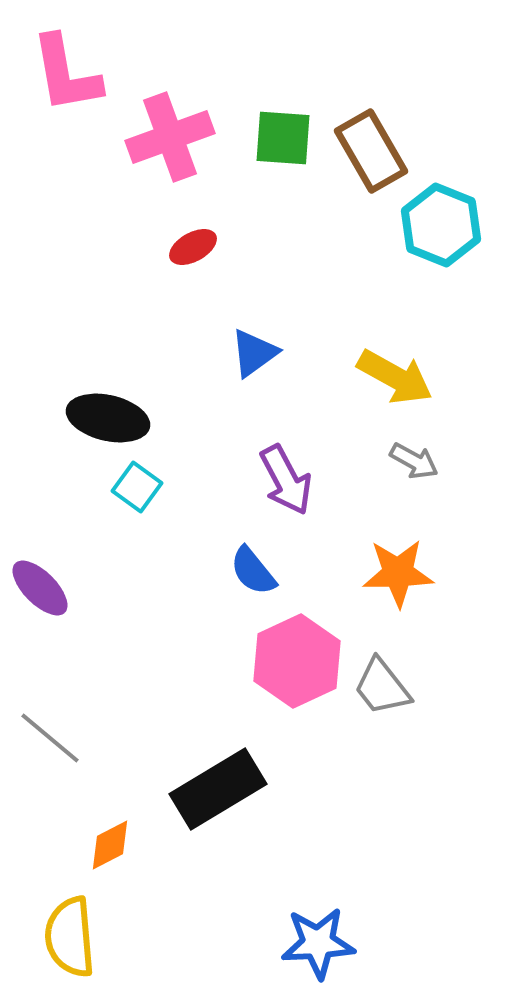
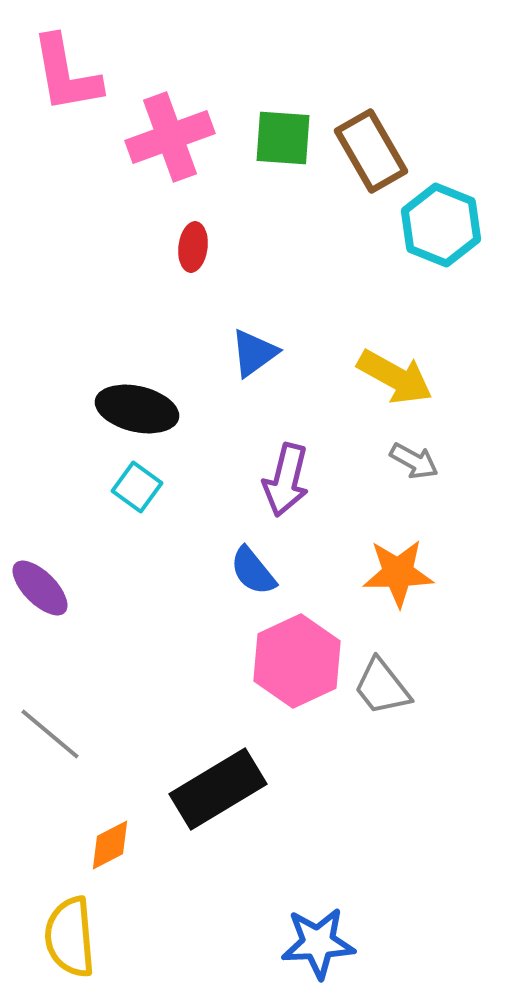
red ellipse: rotated 54 degrees counterclockwise
black ellipse: moved 29 px right, 9 px up
purple arrow: rotated 42 degrees clockwise
gray line: moved 4 px up
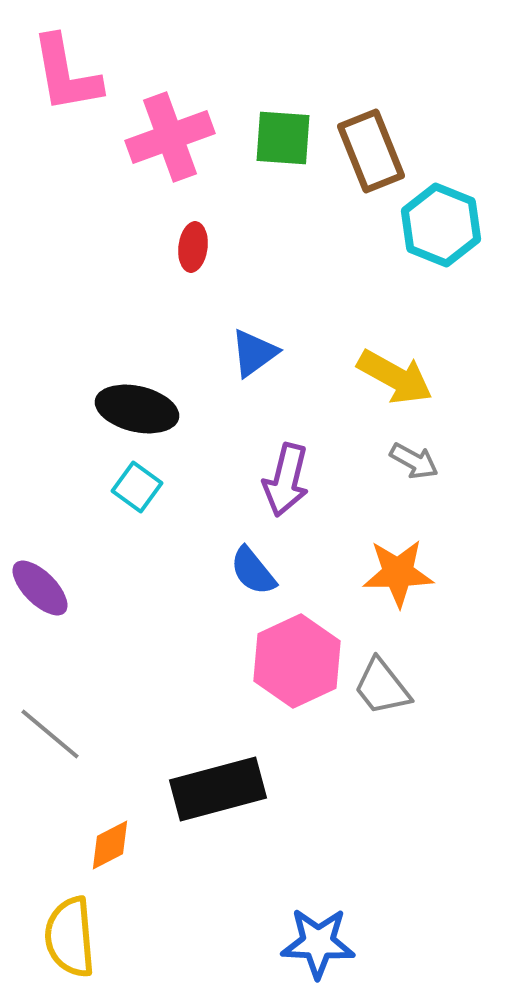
brown rectangle: rotated 8 degrees clockwise
black rectangle: rotated 16 degrees clockwise
blue star: rotated 6 degrees clockwise
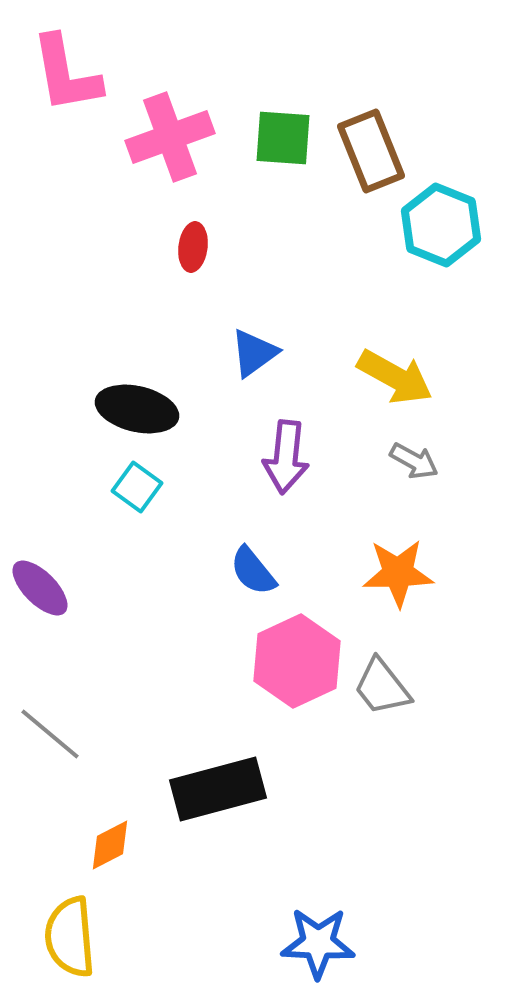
purple arrow: moved 23 px up; rotated 8 degrees counterclockwise
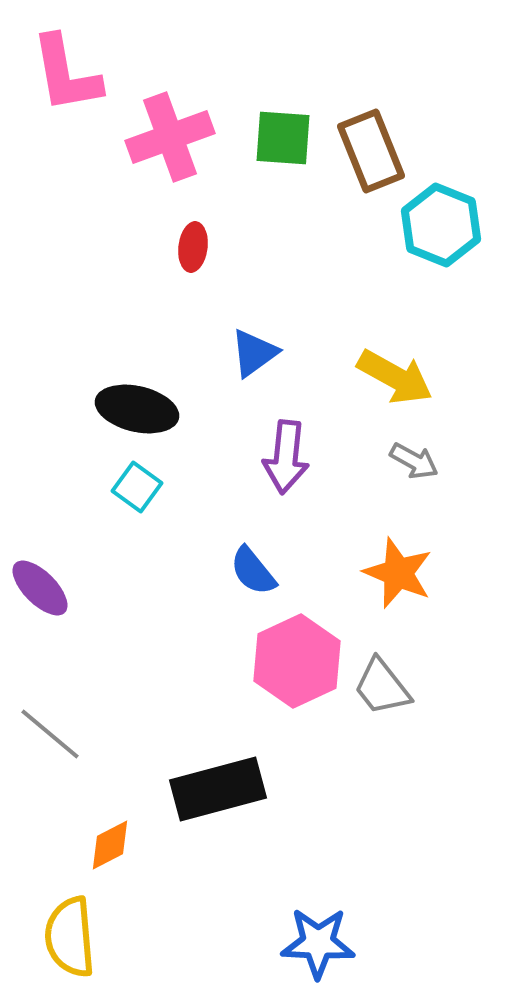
orange star: rotated 24 degrees clockwise
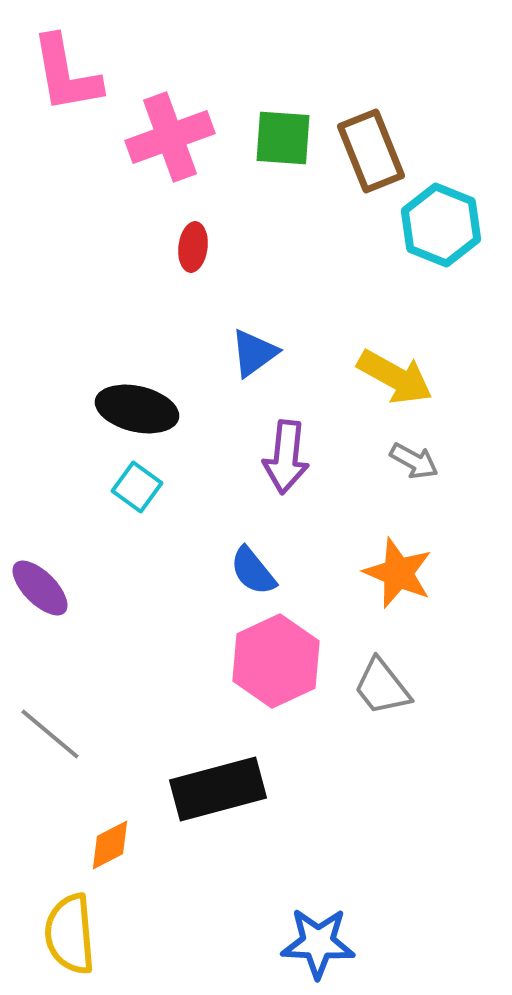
pink hexagon: moved 21 px left
yellow semicircle: moved 3 px up
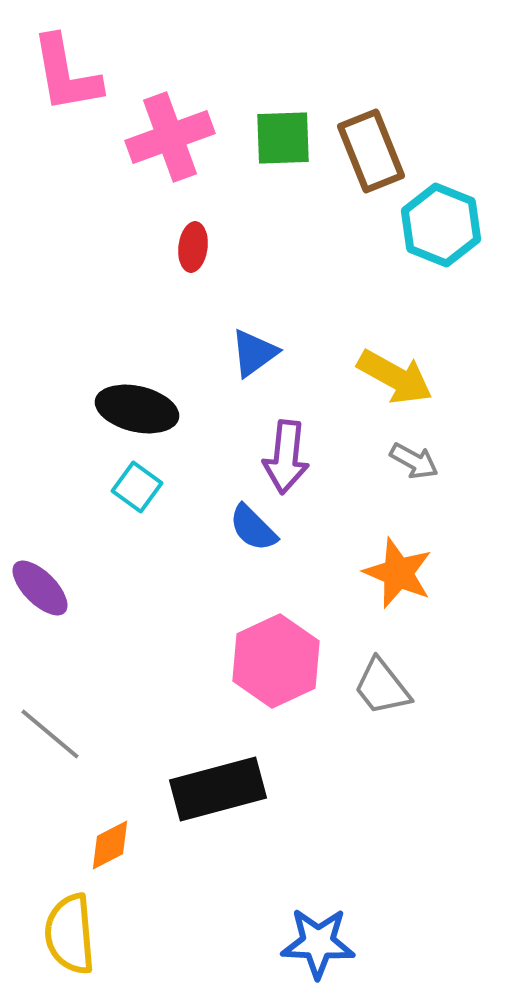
green square: rotated 6 degrees counterclockwise
blue semicircle: moved 43 px up; rotated 6 degrees counterclockwise
